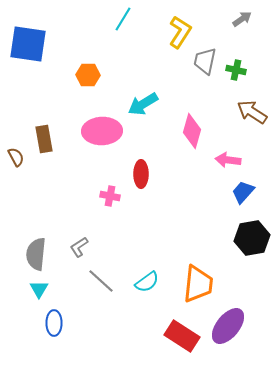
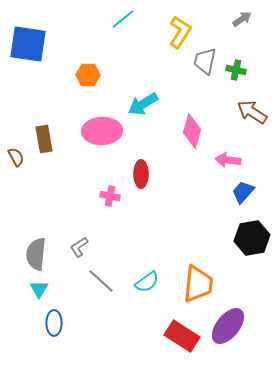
cyan line: rotated 20 degrees clockwise
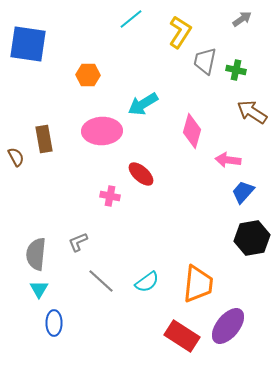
cyan line: moved 8 px right
red ellipse: rotated 48 degrees counterclockwise
gray L-shape: moved 1 px left, 5 px up; rotated 10 degrees clockwise
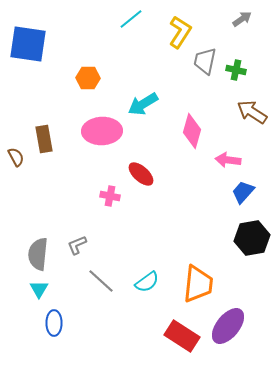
orange hexagon: moved 3 px down
gray L-shape: moved 1 px left, 3 px down
gray semicircle: moved 2 px right
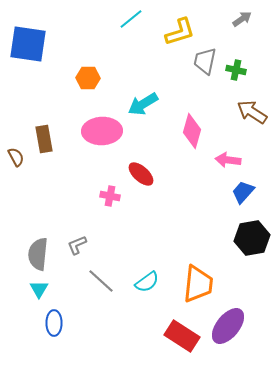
yellow L-shape: rotated 40 degrees clockwise
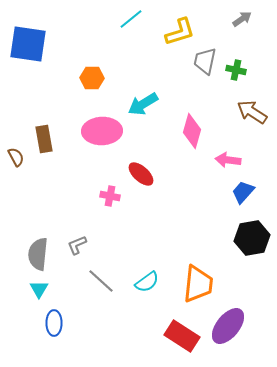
orange hexagon: moved 4 px right
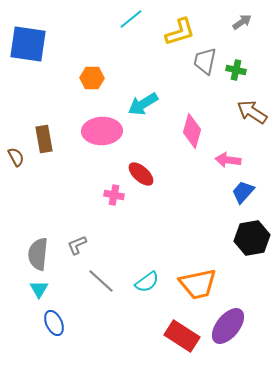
gray arrow: moved 3 px down
pink cross: moved 4 px right, 1 px up
orange trapezoid: rotated 72 degrees clockwise
blue ellipse: rotated 25 degrees counterclockwise
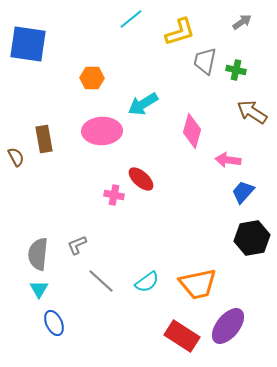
red ellipse: moved 5 px down
